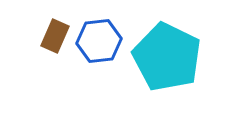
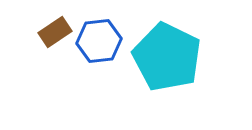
brown rectangle: moved 4 px up; rotated 32 degrees clockwise
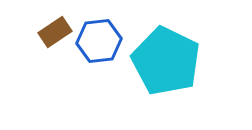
cyan pentagon: moved 1 px left, 4 px down
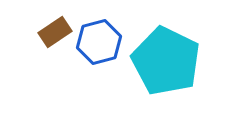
blue hexagon: moved 1 px down; rotated 9 degrees counterclockwise
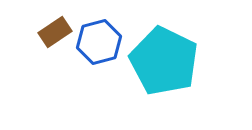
cyan pentagon: moved 2 px left
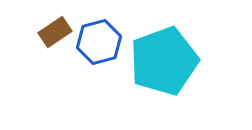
cyan pentagon: rotated 26 degrees clockwise
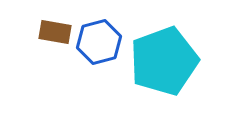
brown rectangle: rotated 44 degrees clockwise
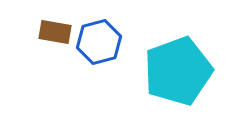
cyan pentagon: moved 14 px right, 10 px down
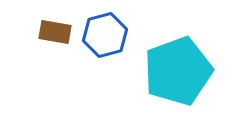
blue hexagon: moved 6 px right, 7 px up
